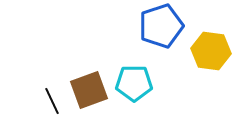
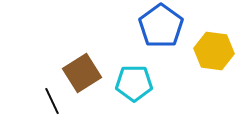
blue pentagon: rotated 18 degrees counterclockwise
yellow hexagon: moved 3 px right
brown square: moved 7 px left, 17 px up; rotated 12 degrees counterclockwise
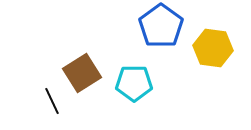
yellow hexagon: moved 1 px left, 3 px up
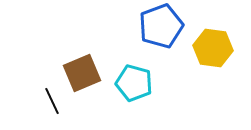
blue pentagon: rotated 15 degrees clockwise
brown square: rotated 9 degrees clockwise
cyan pentagon: rotated 15 degrees clockwise
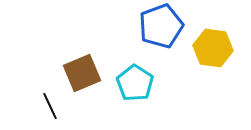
cyan pentagon: moved 1 px right; rotated 18 degrees clockwise
black line: moved 2 px left, 5 px down
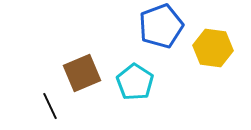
cyan pentagon: moved 1 px up
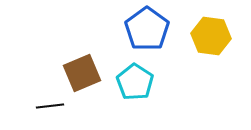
blue pentagon: moved 14 px left, 3 px down; rotated 15 degrees counterclockwise
yellow hexagon: moved 2 px left, 12 px up
black line: rotated 72 degrees counterclockwise
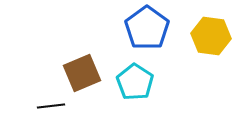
blue pentagon: moved 1 px up
black line: moved 1 px right
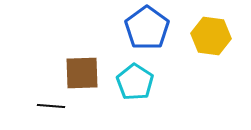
brown square: rotated 21 degrees clockwise
black line: rotated 12 degrees clockwise
